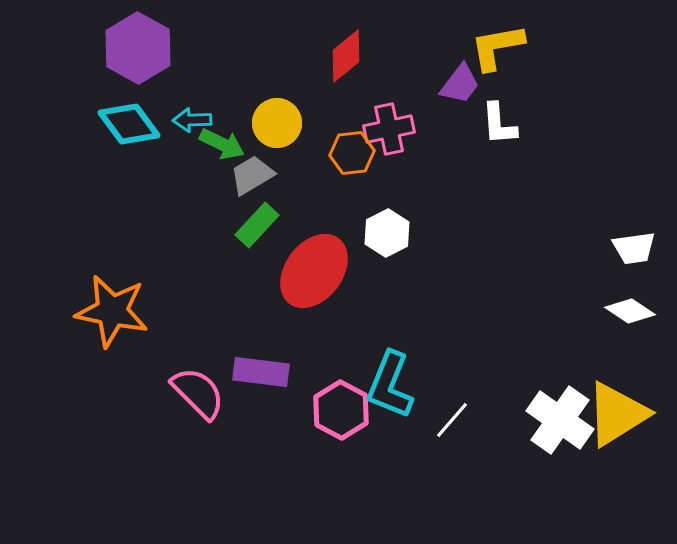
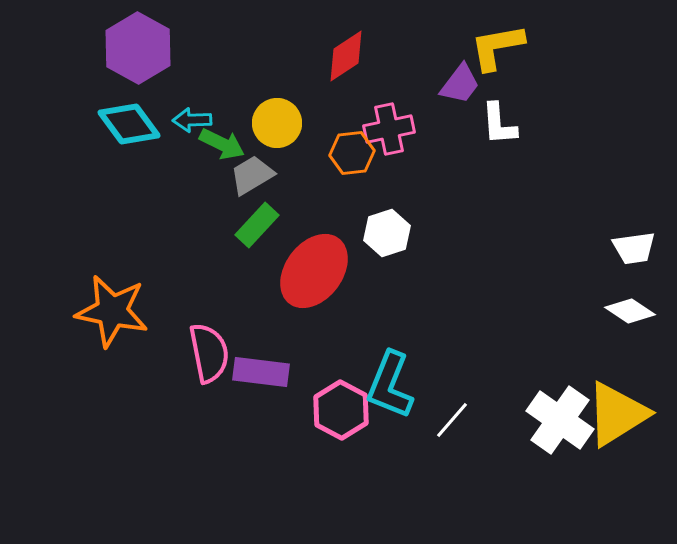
red diamond: rotated 6 degrees clockwise
white hexagon: rotated 9 degrees clockwise
pink semicircle: moved 11 px right, 40 px up; rotated 34 degrees clockwise
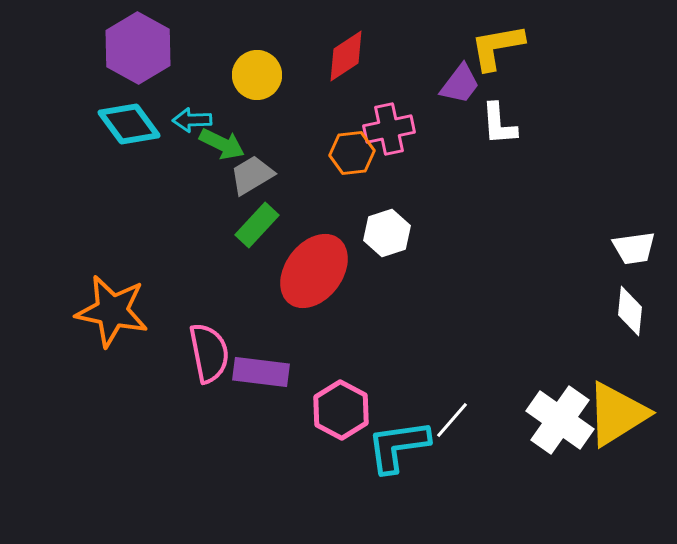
yellow circle: moved 20 px left, 48 px up
white diamond: rotated 63 degrees clockwise
cyan L-shape: moved 8 px right, 61 px down; rotated 60 degrees clockwise
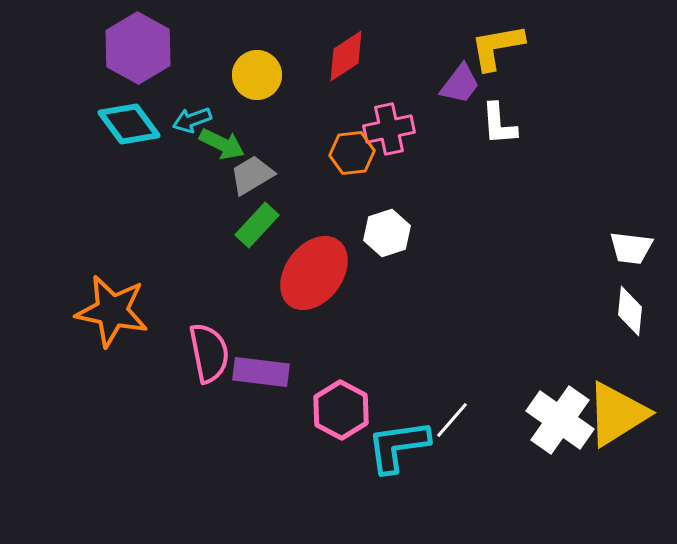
cyan arrow: rotated 18 degrees counterclockwise
white trapezoid: moved 3 px left; rotated 15 degrees clockwise
red ellipse: moved 2 px down
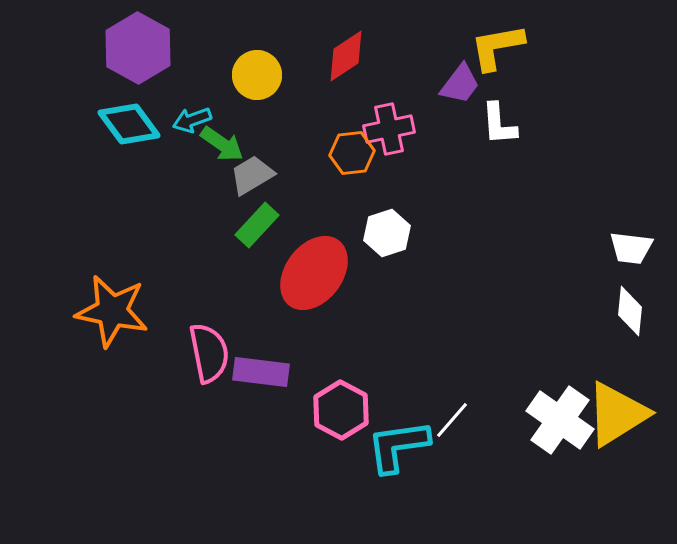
green arrow: rotated 9 degrees clockwise
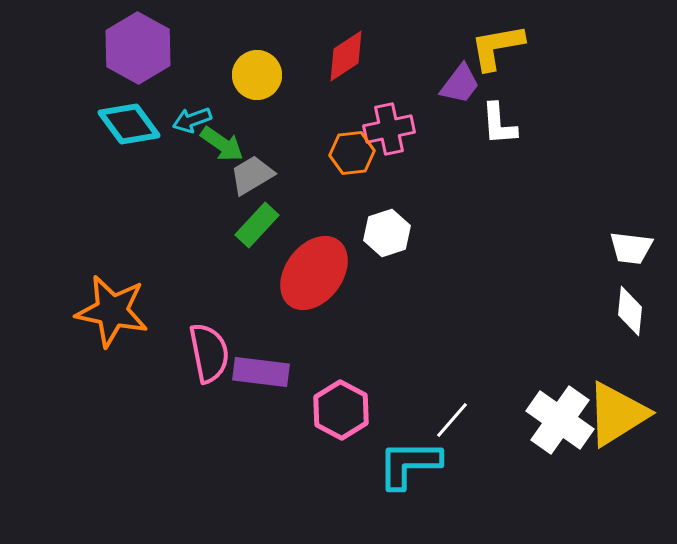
cyan L-shape: moved 11 px right, 18 px down; rotated 8 degrees clockwise
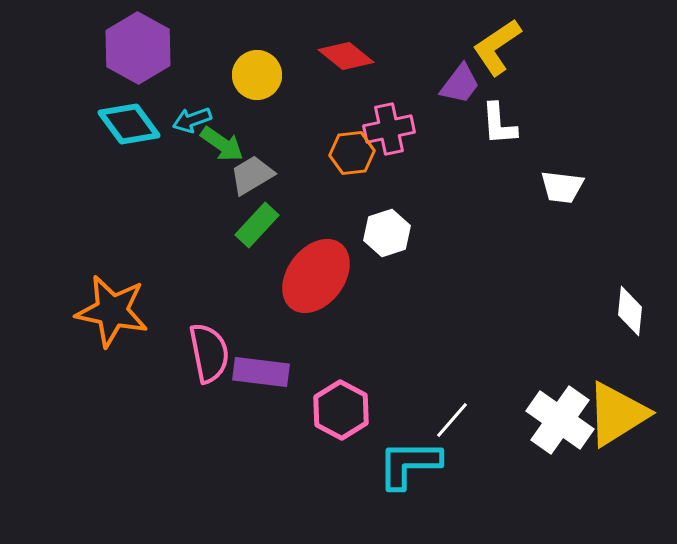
yellow L-shape: rotated 24 degrees counterclockwise
red diamond: rotated 72 degrees clockwise
white trapezoid: moved 69 px left, 61 px up
red ellipse: moved 2 px right, 3 px down
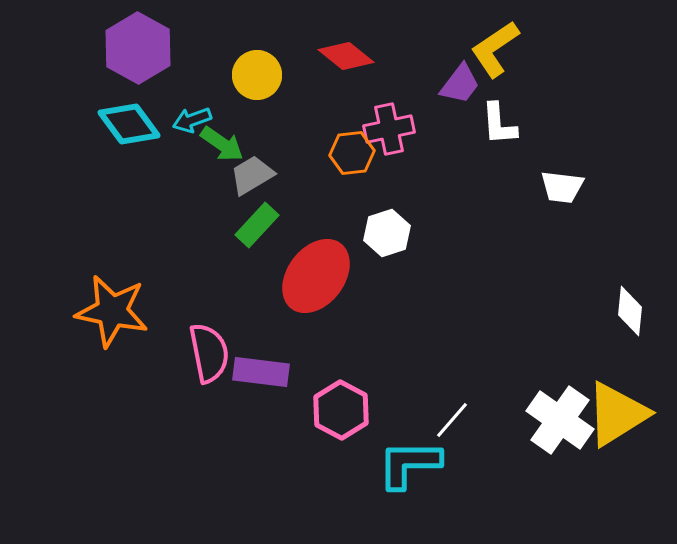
yellow L-shape: moved 2 px left, 2 px down
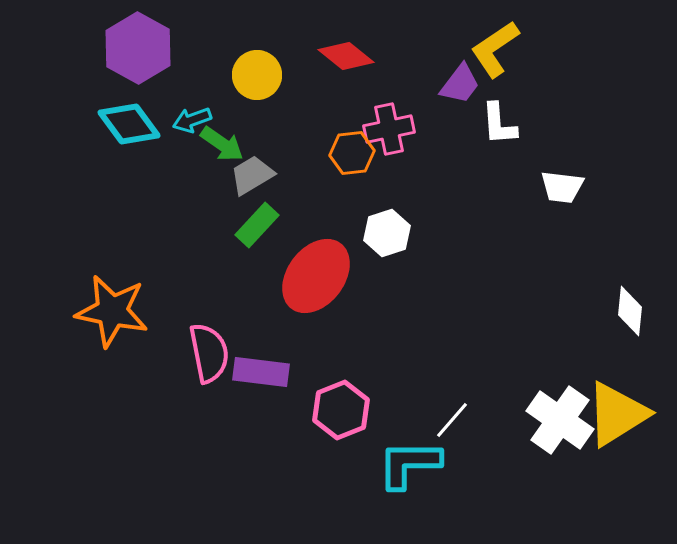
pink hexagon: rotated 10 degrees clockwise
